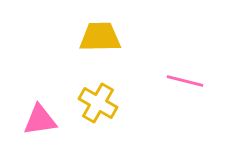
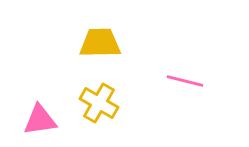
yellow trapezoid: moved 6 px down
yellow cross: moved 1 px right
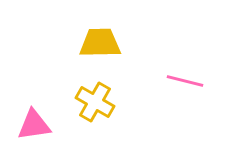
yellow cross: moved 4 px left, 1 px up
pink triangle: moved 6 px left, 5 px down
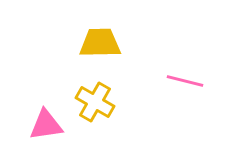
pink triangle: moved 12 px right
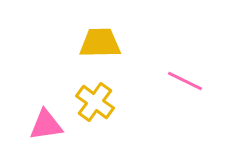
pink line: rotated 12 degrees clockwise
yellow cross: rotated 6 degrees clockwise
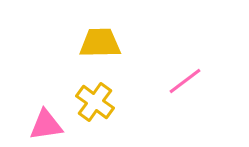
pink line: rotated 63 degrees counterclockwise
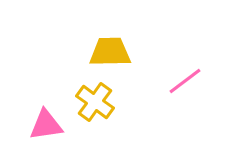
yellow trapezoid: moved 10 px right, 9 px down
